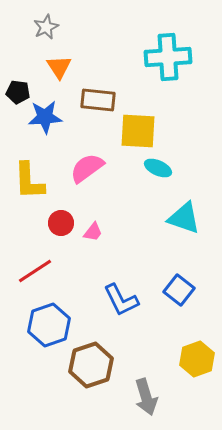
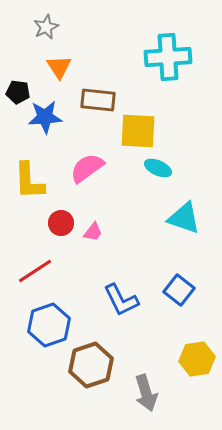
yellow hexagon: rotated 12 degrees clockwise
gray arrow: moved 4 px up
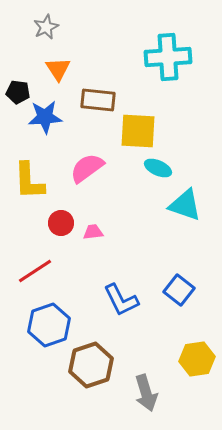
orange triangle: moved 1 px left, 2 px down
cyan triangle: moved 1 px right, 13 px up
pink trapezoid: rotated 135 degrees counterclockwise
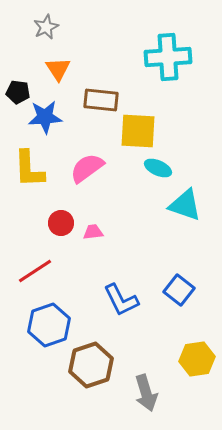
brown rectangle: moved 3 px right
yellow L-shape: moved 12 px up
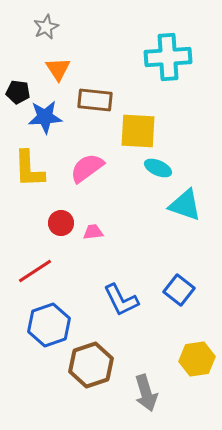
brown rectangle: moved 6 px left
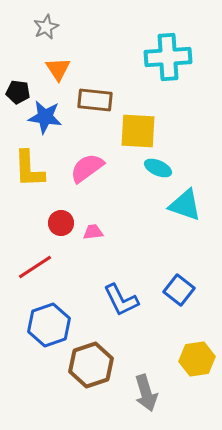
blue star: rotated 12 degrees clockwise
red line: moved 4 px up
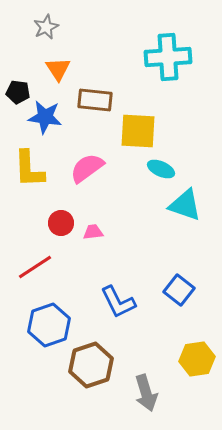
cyan ellipse: moved 3 px right, 1 px down
blue L-shape: moved 3 px left, 2 px down
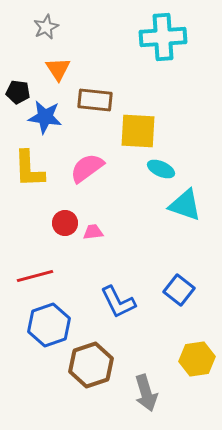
cyan cross: moved 5 px left, 20 px up
red circle: moved 4 px right
red line: moved 9 px down; rotated 18 degrees clockwise
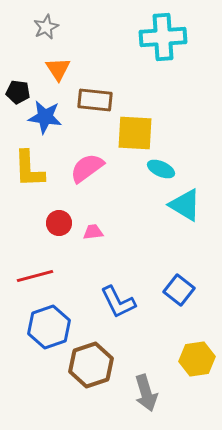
yellow square: moved 3 px left, 2 px down
cyan triangle: rotated 12 degrees clockwise
red circle: moved 6 px left
blue hexagon: moved 2 px down
